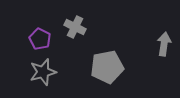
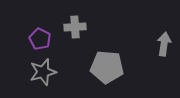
gray cross: rotated 30 degrees counterclockwise
gray pentagon: rotated 16 degrees clockwise
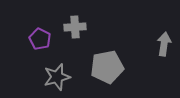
gray pentagon: rotated 16 degrees counterclockwise
gray star: moved 14 px right, 5 px down
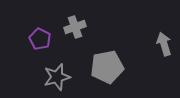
gray cross: rotated 15 degrees counterclockwise
gray arrow: rotated 25 degrees counterclockwise
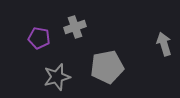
purple pentagon: moved 1 px left, 1 px up; rotated 15 degrees counterclockwise
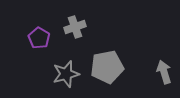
purple pentagon: rotated 20 degrees clockwise
gray arrow: moved 28 px down
gray star: moved 9 px right, 3 px up
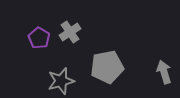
gray cross: moved 5 px left, 5 px down; rotated 15 degrees counterclockwise
gray star: moved 5 px left, 7 px down
